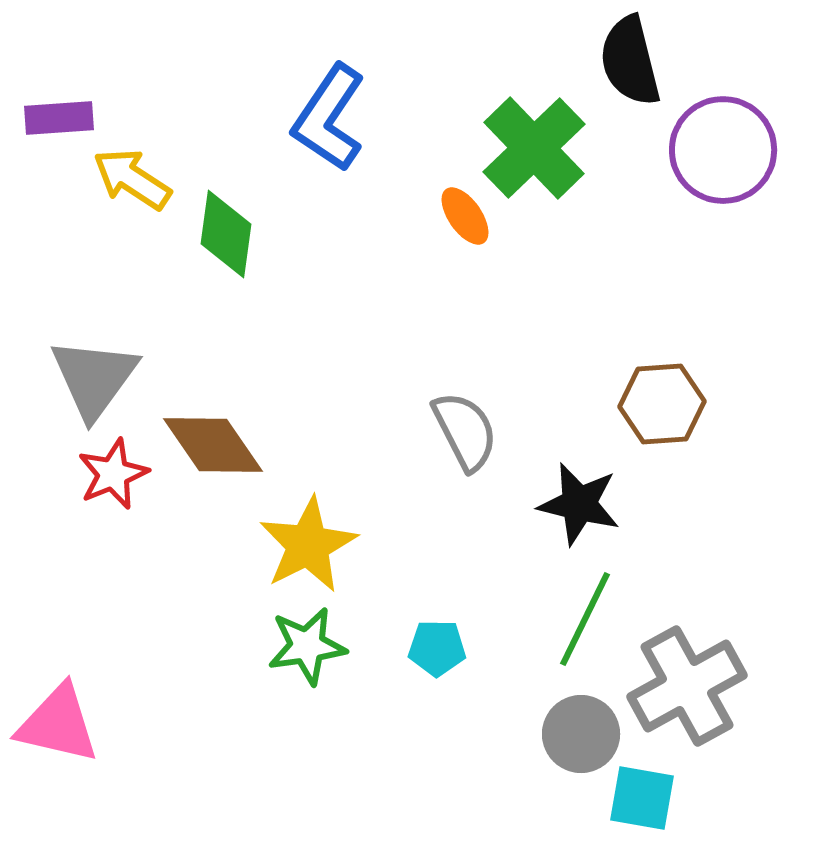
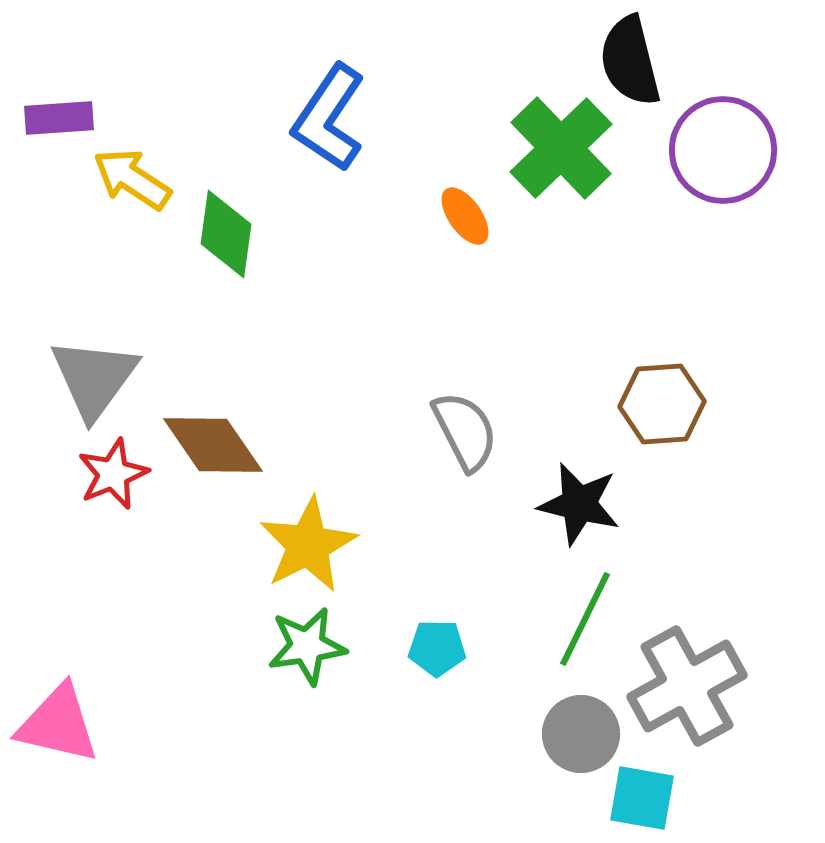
green cross: moved 27 px right
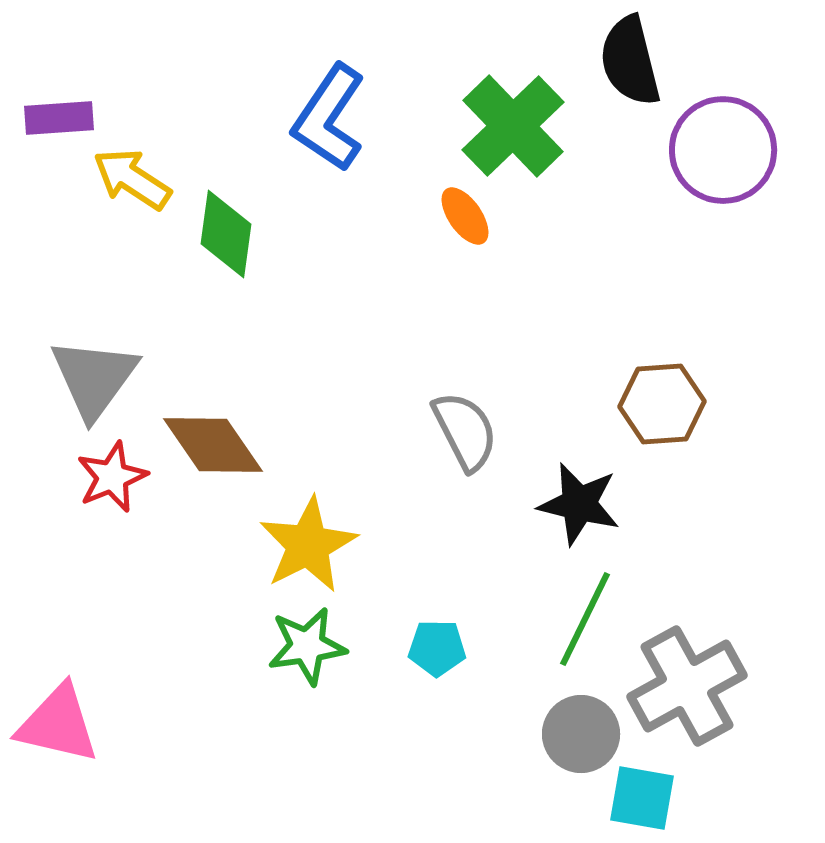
green cross: moved 48 px left, 22 px up
red star: moved 1 px left, 3 px down
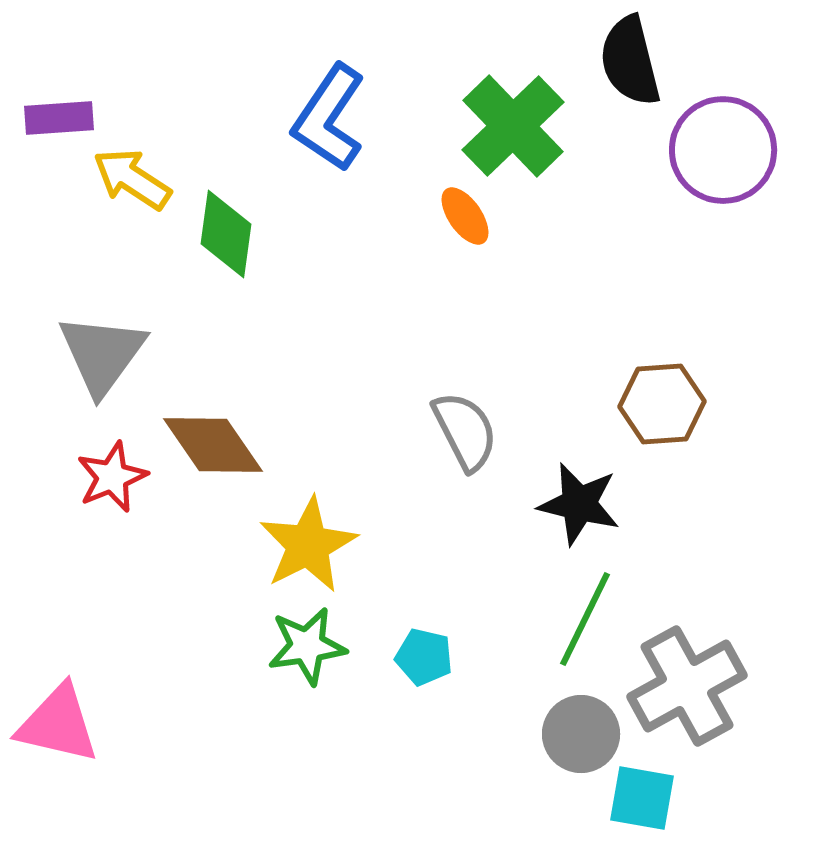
gray triangle: moved 8 px right, 24 px up
cyan pentagon: moved 13 px left, 9 px down; rotated 12 degrees clockwise
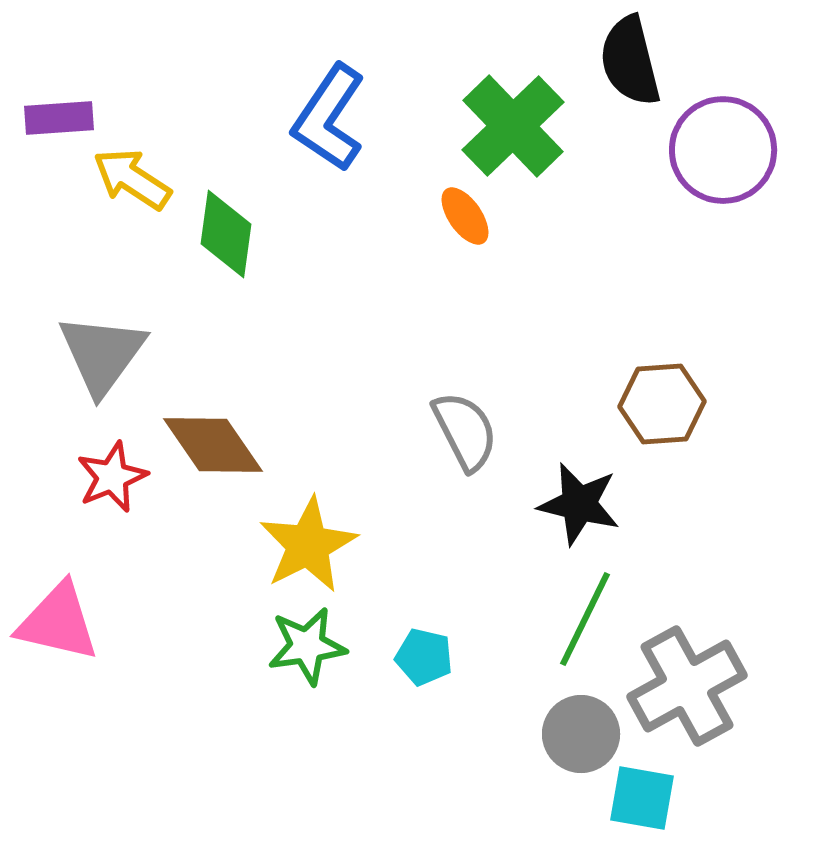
pink triangle: moved 102 px up
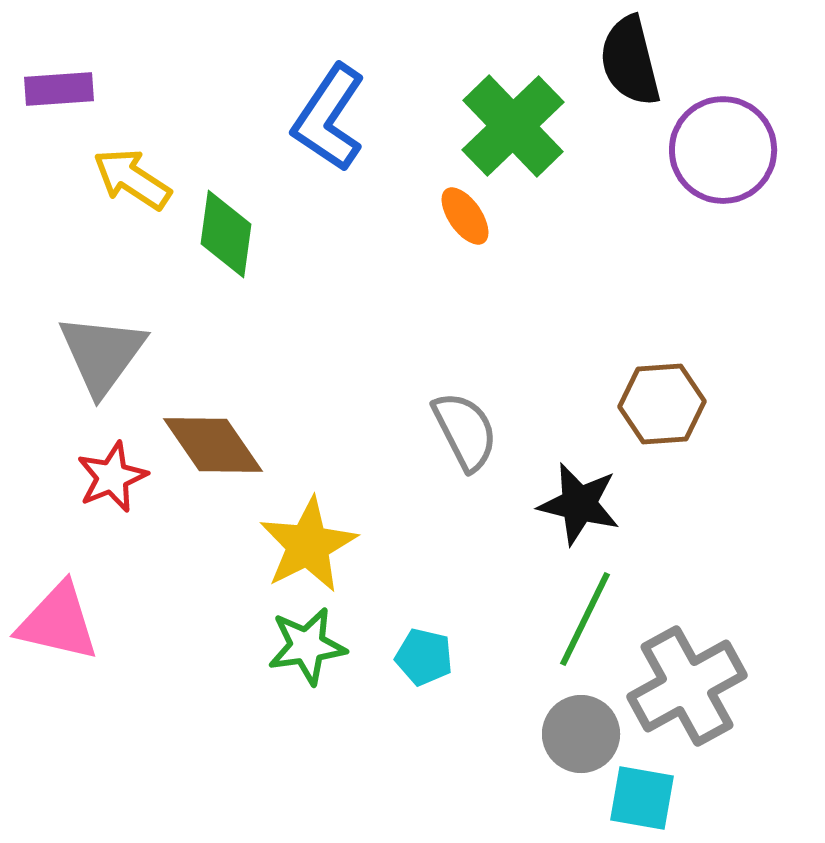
purple rectangle: moved 29 px up
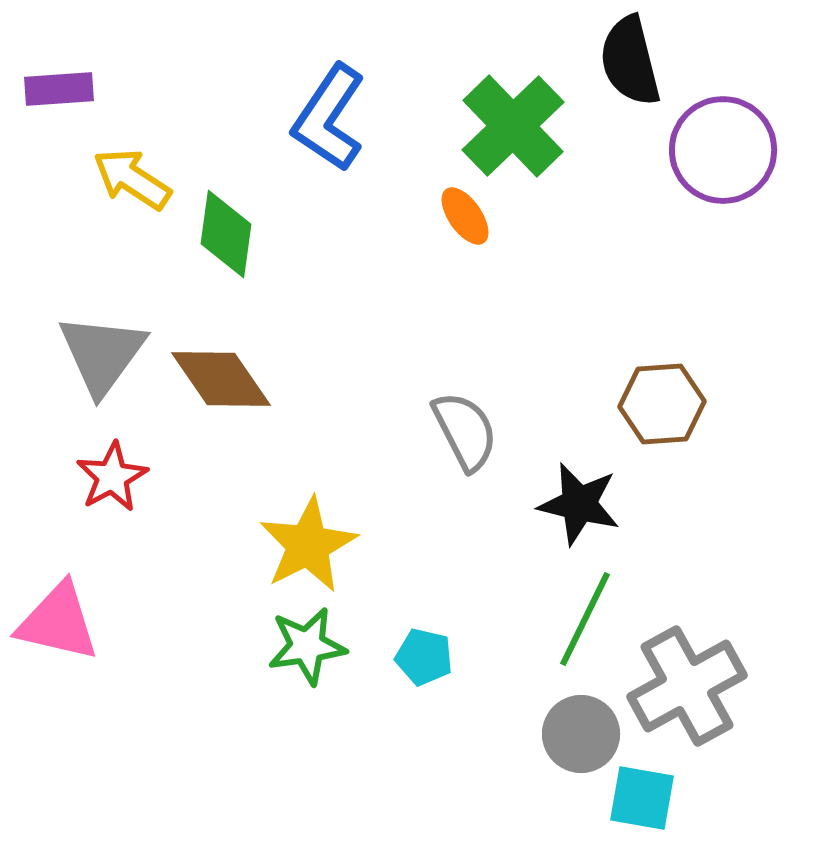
brown diamond: moved 8 px right, 66 px up
red star: rotated 6 degrees counterclockwise
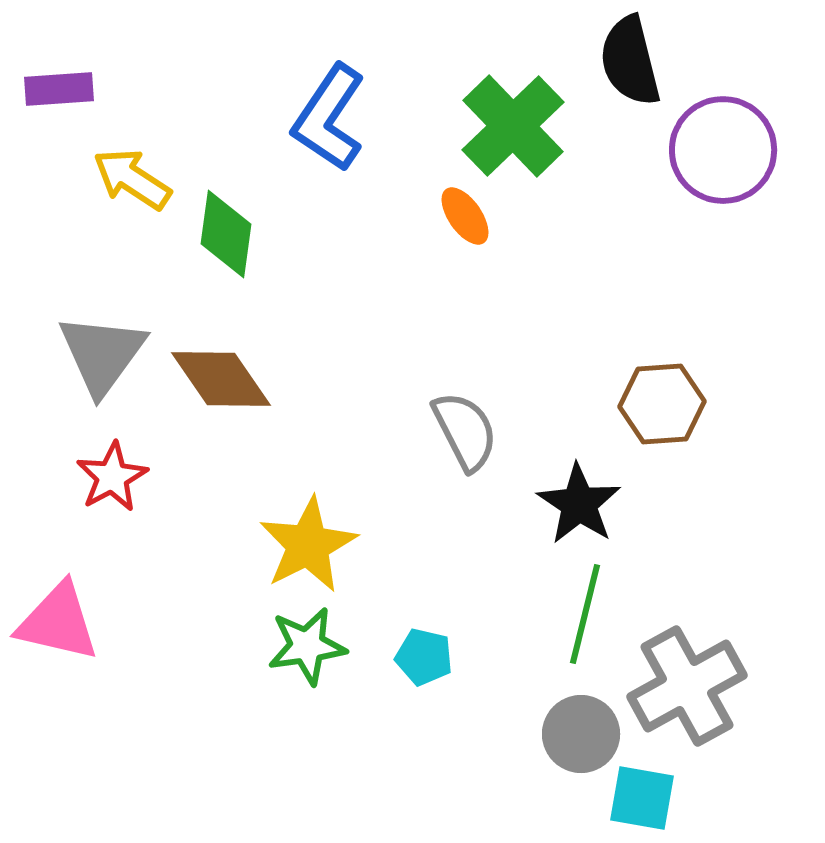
black star: rotated 20 degrees clockwise
green line: moved 5 px up; rotated 12 degrees counterclockwise
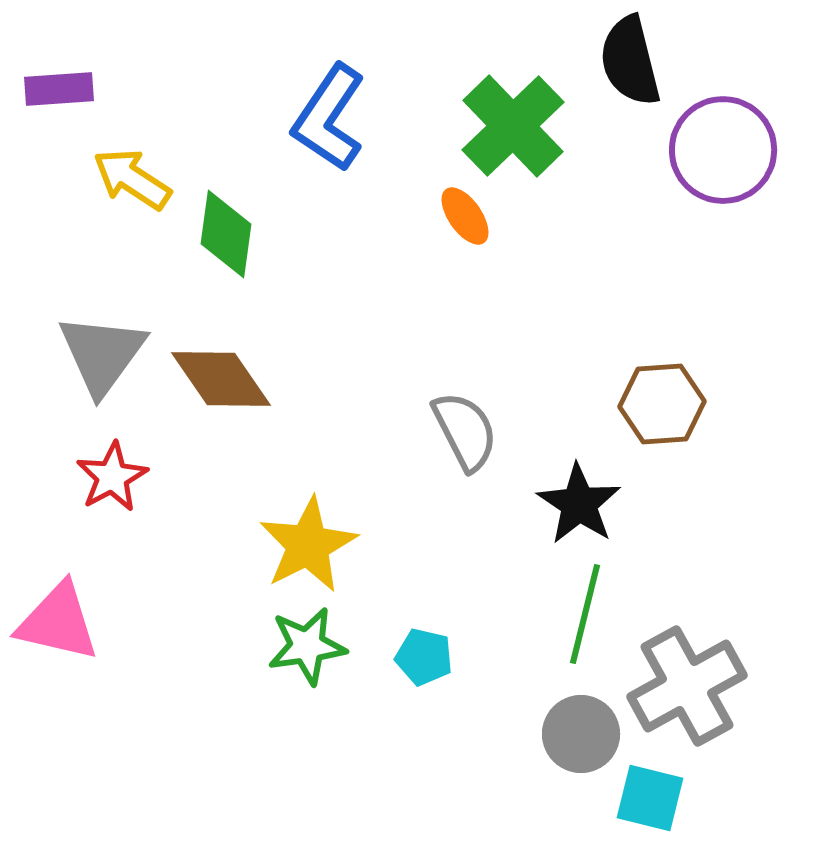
cyan square: moved 8 px right; rotated 4 degrees clockwise
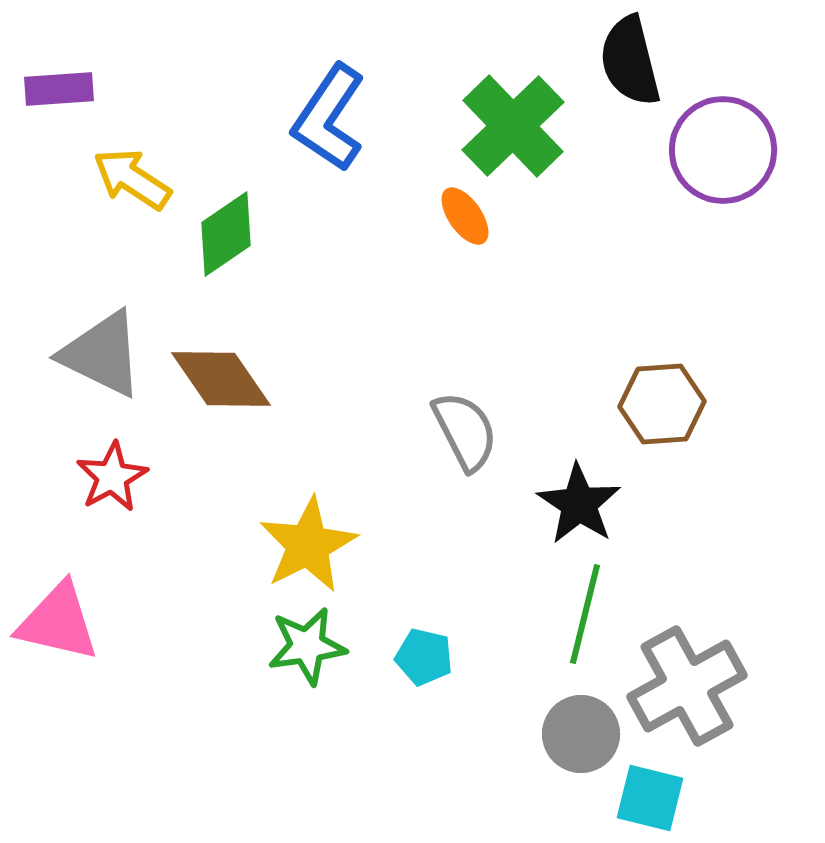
green diamond: rotated 48 degrees clockwise
gray triangle: rotated 40 degrees counterclockwise
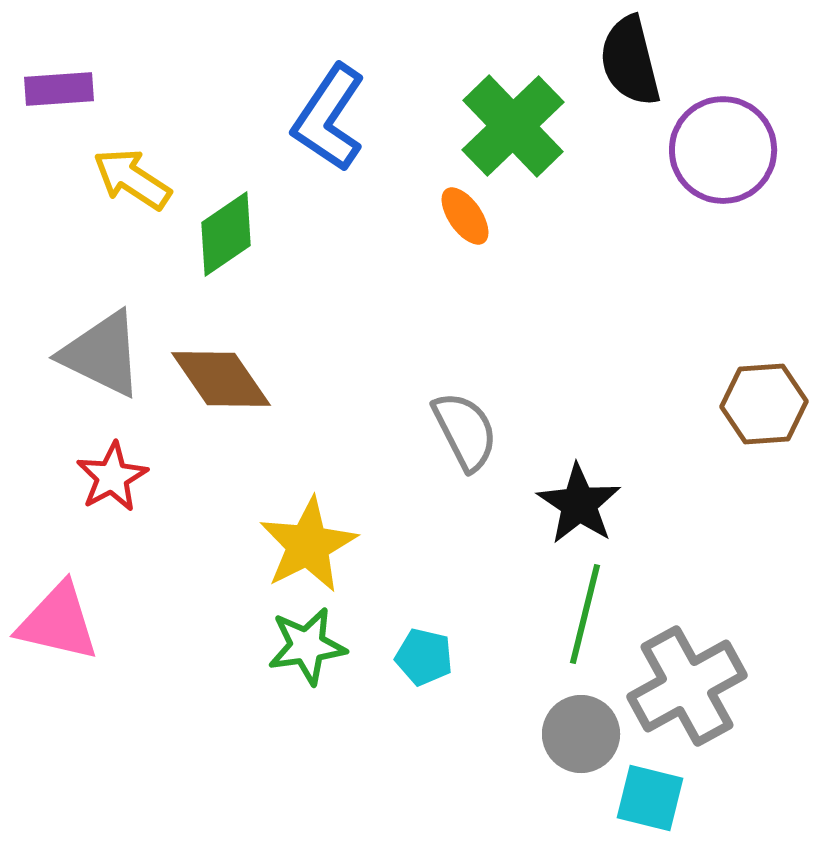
brown hexagon: moved 102 px right
